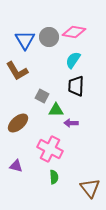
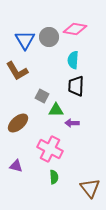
pink diamond: moved 1 px right, 3 px up
cyan semicircle: rotated 30 degrees counterclockwise
purple arrow: moved 1 px right
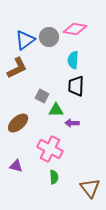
blue triangle: rotated 25 degrees clockwise
brown L-shape: moved 3 px up; rotated 85 degrees counterclockwise
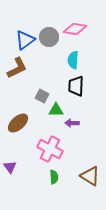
purple triangle: moved 6 px left, 1 px down; rotated 40 degrees clockwise
brown triangle: moved 12 px up; rotated 20 degrees counterclockwise
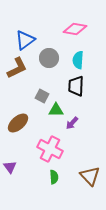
gray circle: moved 21 px down
cyan semicircle: moved 5 px right
purple arrow: rotated 48 degrees counterclockwise
brown triangle: rotated 15 degrees clockwise
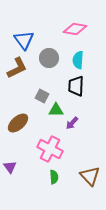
blue triangle: moved 1 px left; rotated 30 degrees counterclockwise
